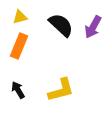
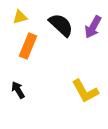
orange rectangle: moved 9 px right
yellow L-shape: moved 24 px right, 1 px down; rotated 76 degrees clockwise
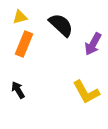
purple arrow: moved 17 px down
orange rectangle: moved 4 px left, 2 px up
yellow L-shape: moved 1 px right, 1 px down
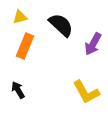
orange rectangle: moved 1 px right, 2 px down
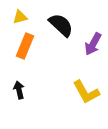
black arrow: moved 1 px right; rotated 18 degrees clockwise
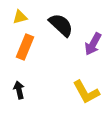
orange rectangle: moved 1 px down
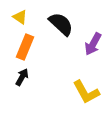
yellow triangle: rotated 49 degrees clockwise
black semicircle: moved 1 px up
black arrow: moved 3 px right, 13 px up; rotated 42 degrees clockwise
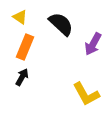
yellow L-shape: moved 2 px down
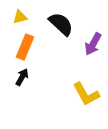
yellow triangle: rotated 49 degrees counterclockwise
